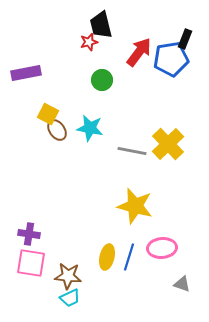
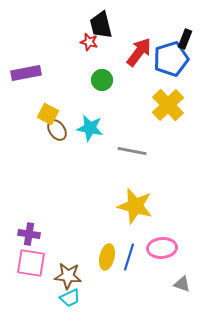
red star: rotated 30 degrees clockwise
blue pentagon: rotated 8 degrees counterclockwise
yellow cross: moved 39 px up
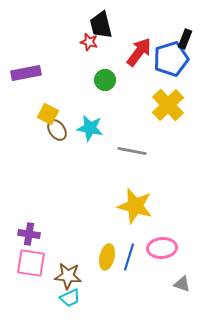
green circle: moved 3 px right
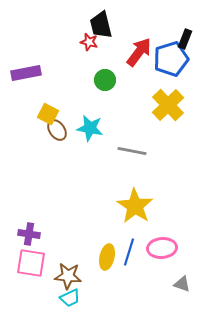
yellow star: rotated 18 degrees clockwise
blue line: moved 5 px up
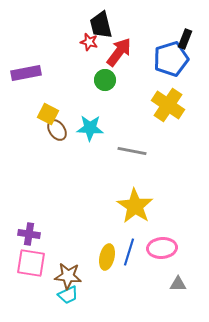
red arrow: moved 20 px left
yellow cross: rotated 12 degrees counterclockwise
cyan star: rotated 8 degrees counterclockwise
gray triangle: moved 4 px left; rotated 18 degrees counterclockwise
cyan trapezoid: moved 2 px left, 3 px up
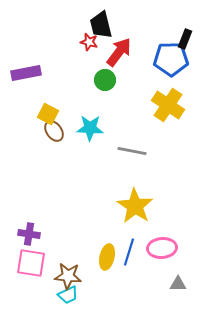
blue pentagon: rotated 16 degrees clockwise
brown ellipse: moved 3 px left, 1 px down
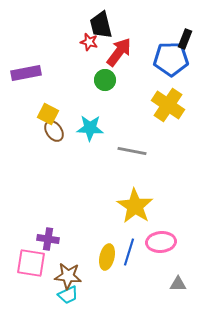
purple cross: moved 19 px right, 5 px down
pink ellipse: moved 1 px left, 6 px up
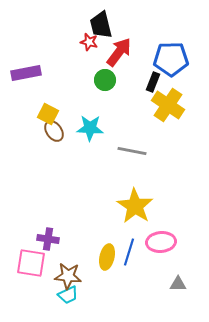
black rectangle: moved 32 px left, 43 px down
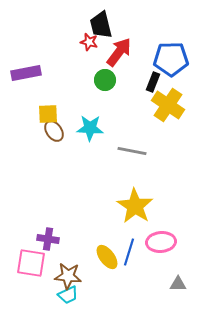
yellow square: rotated 30 degrees counterclockwise
yellow ellipse: rotated 50 degrees counterclockwise
